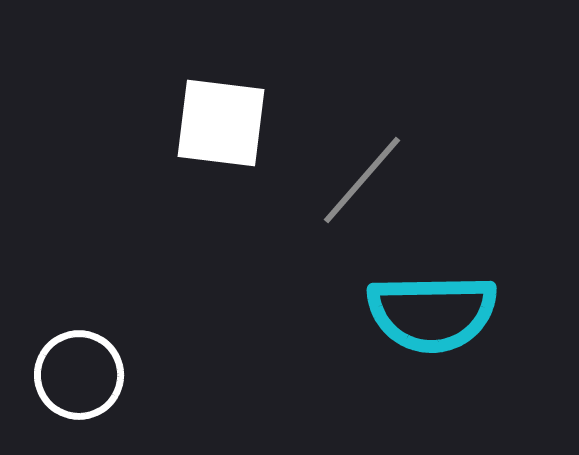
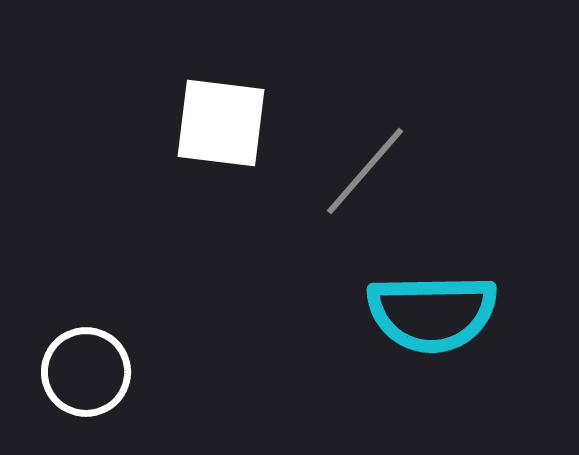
gray line: moved 3 px right, 9 px up
white circle: moved 7 px right, 3 px up
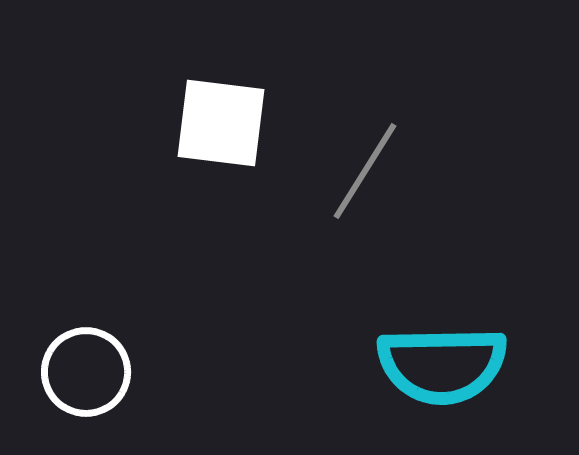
gray line: rotated 9 degrees counterclockwise
cyan semicircle: moved 10 px right, 52 px down
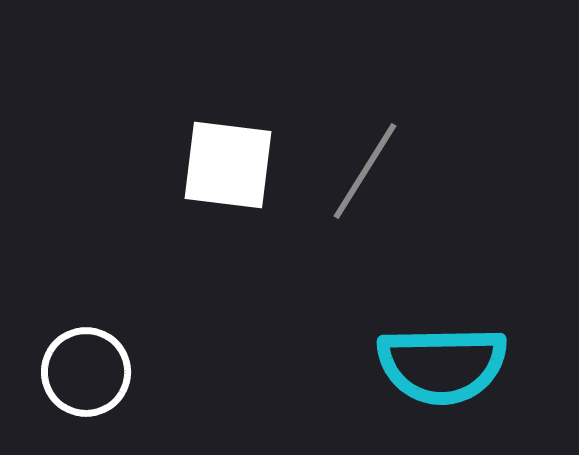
white square: moved 7 px right, 42 px down
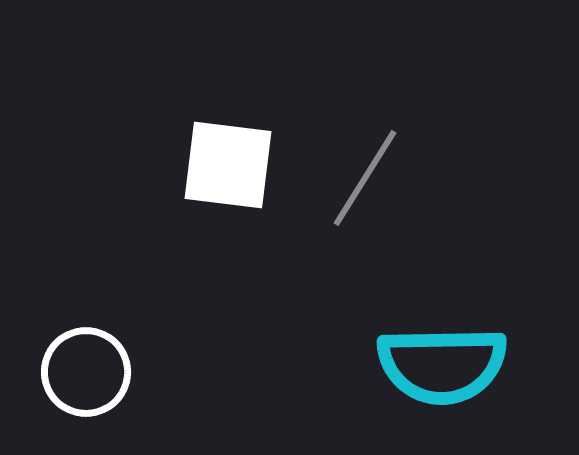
gray line: moved 7 px down
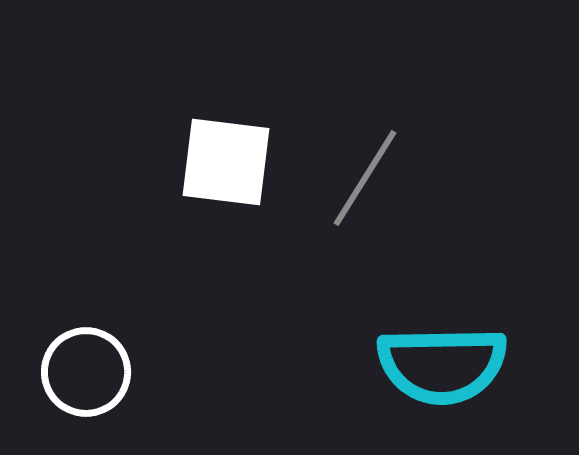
white square: moved 2 px left, 3 px up
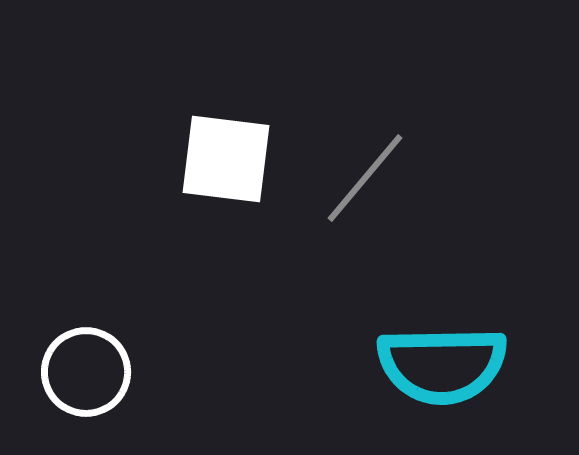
white square: moved 3 px up
gray line: rotated 8 degrees clockwise
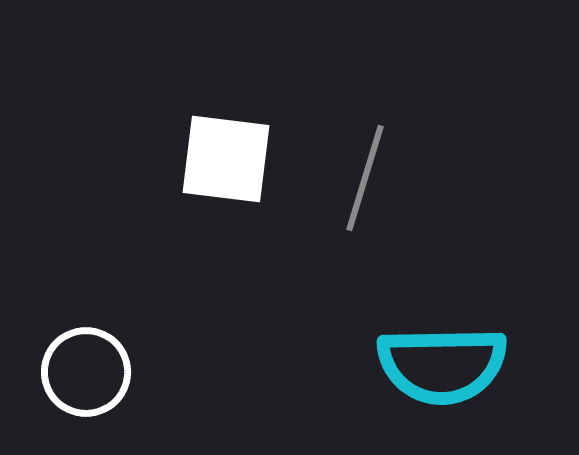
gray line: rotated 23 degrees counterclockwise
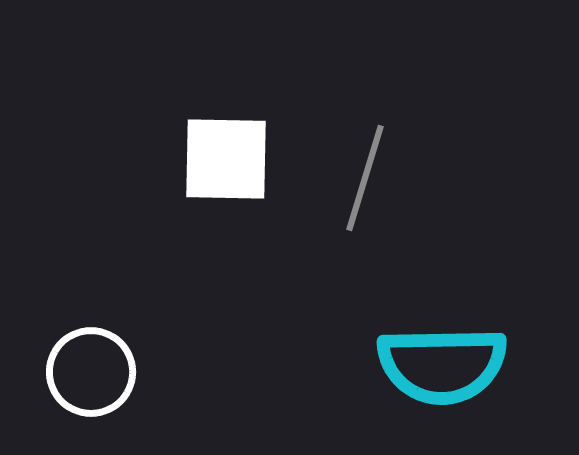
white square: rotated 6 degrees counterclockwise
white circle: moved 5 px right
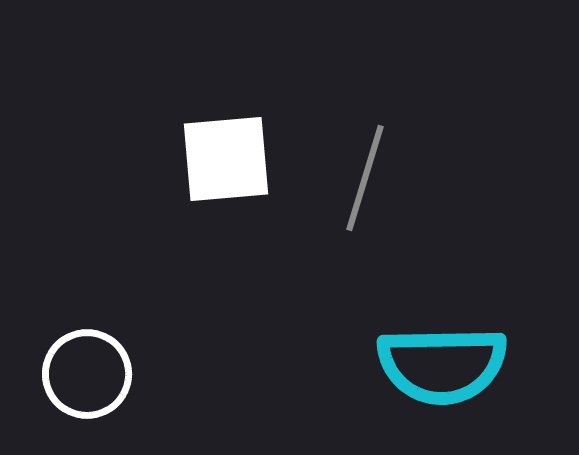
white square: rotated 6 degrees counterclockwise
white circle: moved 4 px left, 2 px down
